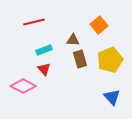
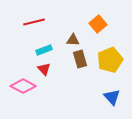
orange square: moved 1 px left, 1 px up
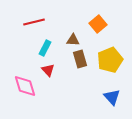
cyan rectangle: moved 1 px right, 2 px up; rotated 42 degrees counterclockwise
red triangle: moved 4 px right, 1 px down
pink diamond: moved 2 px right; rotated 45 degrees clockwise
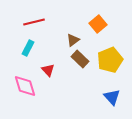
brown triangle: rotated 40 degrees counterclockwise
cyan rectangle: moved 17 px left
brown rectangle: rotated 30 degrees counterclockwise
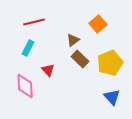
yellow pentagon: moved 3 px down
pink diamond: rotated 15 degrees clockwise
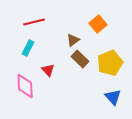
blue triangle: moved 1 px right
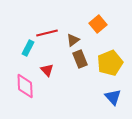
red line: moved 13 px right, 11 px down
brown rectangle: rotated 24 degrees clockwise
red triangle: moved 1 px left
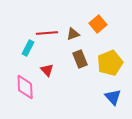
red line: rotated 10 degrees clockwise
brown triangle: moved 6 px up; rotated 16 degrees clockwise
pink diamond: moved 1 px down
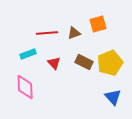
orange square: rotated 24 degrees clockwise
brown triangle: moved 1 px right, 1 px up
cyan rectangle: moved 6 px down; rotated 42 degrees clockwise
brown rectangle: moved 4 px right, 3 px down; rotated 42 degrees counterclockwise
red triangle: moved 7 px right, 7 px up
